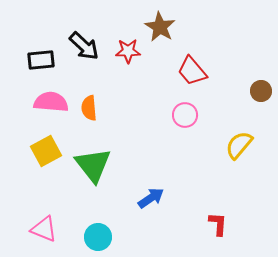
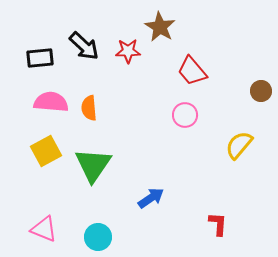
black rectangle: moved 1 px left, 2 px up
green triangle: rotated 12 degrees clockwise
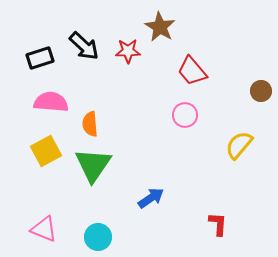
black rectangle: rotated 12 degrees counterclockwise
orange semicircle: moved 1 px right, 16 px down
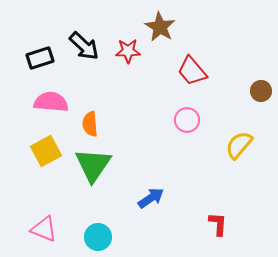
pink circle: moved 2 px right, 5 px down
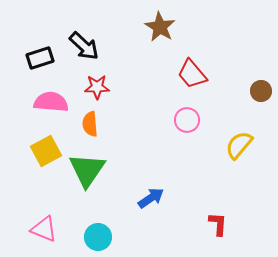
red star: moved 31 px left, 36 px down
red trapezoid: moved 3 px down
green triangle: moved 6 px left, 5 px down
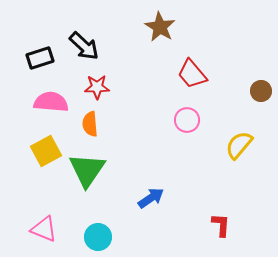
red L-shape: moved 3 px right, 1 px down
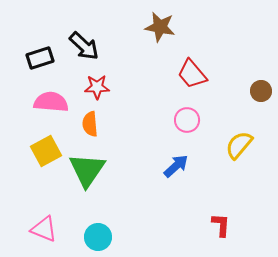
brown star: rotated 20 degrees counterclockwise
blue arrow: moved 25 px right, 32 px up; rotated 8 degrees counterclockwise
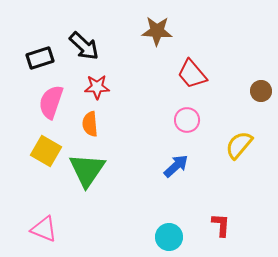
brown star: moved 3 px left, 4 px down; rotated 8 degrees counterclockwise
pink semicircle: rotated 76 degrees counterclockwise
yellow square: rotated 32 degrees counterclockwise
cyan circle: moved 71 px right
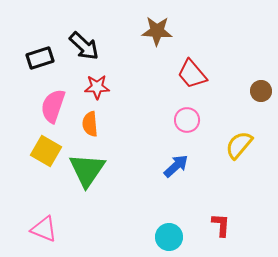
pink semicircle: moved 2 px right, 4 px down
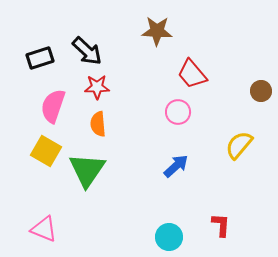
black arrow: moved 3 px right, 5 px down
pink circle: moved 9 px left, 8 px up
orange semicircle: moved 8 px right
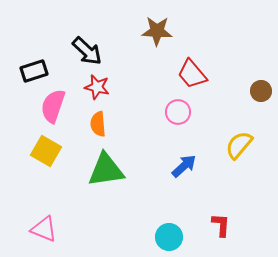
black rectangle: moved 6 px left, 13 px down
red star: rotated 15 degrees clockwise
blue arrow: moved 8 px right
green triangle: moved 19 px right; rotated 48 degrees clockwise
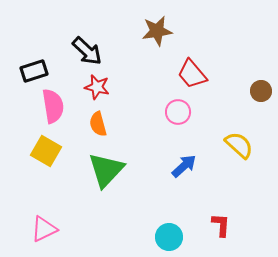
brown star: rotated 12 degrees counterclockwise
pink semicircle: rotated 152 degrees clockwise
orange semicircle: rotated 10 degrees counterclockwise
yellow semicircle: rotated 92 degrees clockwise
green triangle: rotated 39 degrees counterclockwise
pink triangle: rotated 48 degrees counterclockwise
